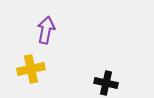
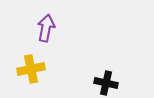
purple arrow: moved 2 px up
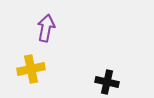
black cross: moved 1 px right, 1 px up
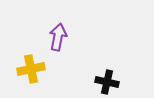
purple arrow: moved 12 px right, 9 px down
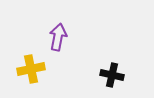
black cross: moved 5 px right, 7 px up
